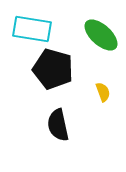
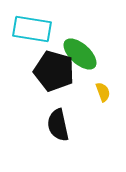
green ellipse: moved 21 px left, 19 px down
black pentagon: moved 1 px right, 2 px down
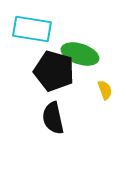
green ellipse: rotated 24 degrees counterclockwise
yellow semicircle: moved 2 px right, 2 px up
black semicircle: moved 5 px left, 7 px up
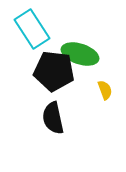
cyan rectangle: rotated 48 degrees clockwise
black pentagon: rotated 9 degrees counterclockwise
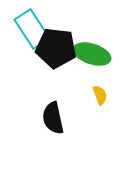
green ellipse: moved 12 px right
black pentagon: moved 2 px right, 23 px up
yellow semicircle: moved 5 px left, 5 px down
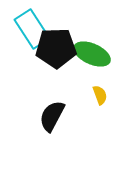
black pentagon: rotated 9 degrees counterclockwise
green ellipse: rotated 6 degrees clockwise
black semicircle: moved 1 px left, 2 px up; rotated 40 degrees clockwise
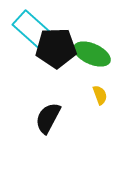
cyan rectangle: rotated 15 degrees counterclockwise
black semicircle: moved 4 px left, 2 px down
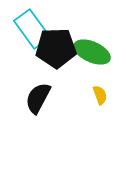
cyan rectangle: rotated 12 degrees clockwise
green ellipse: moved 2 px up
black semicircle: moved 10 px left, 20 px up
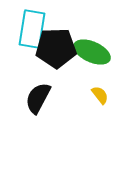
cyan rectangle: rotated 45 degrees clockwise
yellow semicircle: rotated 18 degrees counterclockwise
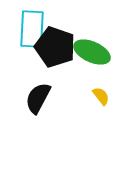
cyan rectangle: rotated 6 degrees counterclockwise
black pentagon: moved 1 px left, 1 px up; rotated 21 degrees clockwise
yellow semicircle: moved 1 px right, 1 px down
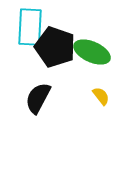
cyan rectangle: moved 2 px left, 2 px up
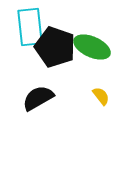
cyan rectangle: rotated 9 degrees counterclockwise
green ellipse: moved 5 px up
black semicircle: rotated 32 degrees clockwise
